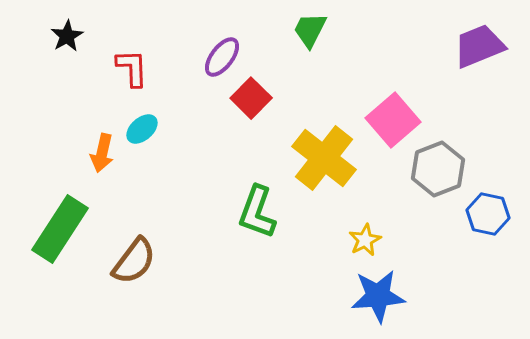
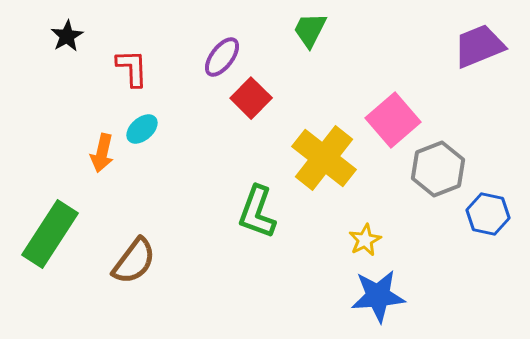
green rectangle: moved 10 px left, 5 px down
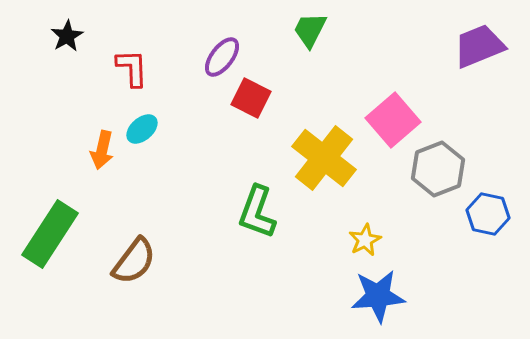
red square: rotated 18 degrees counterclockwise
orange arrow: moved 3 px up
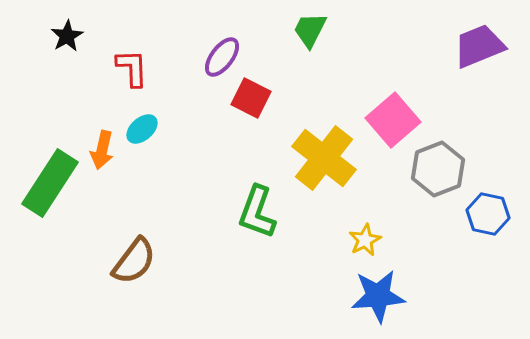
green rectangle: moved 51 px up
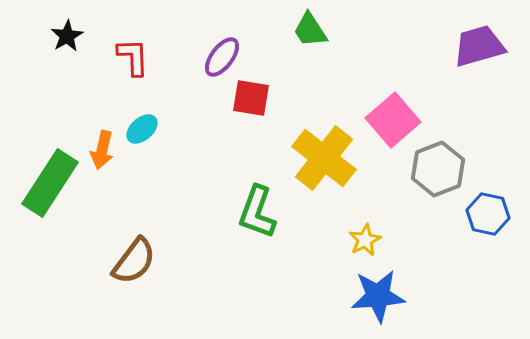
green trapezoid: rotated 60 degrees counterclockwise
purple trapezoid: rotated 6 degrees clockwise
red L-shape: moved 1 px right, 11 px up
red square: rotated 18 degrees counterclockwise
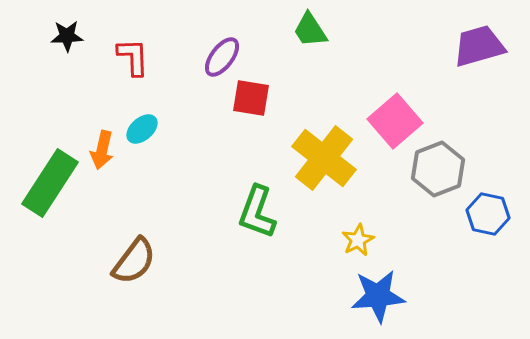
black star: rotated 28 degrees clockwise
pink square: moved 2 px right, 1 px down
yellow star: moved 7 px left
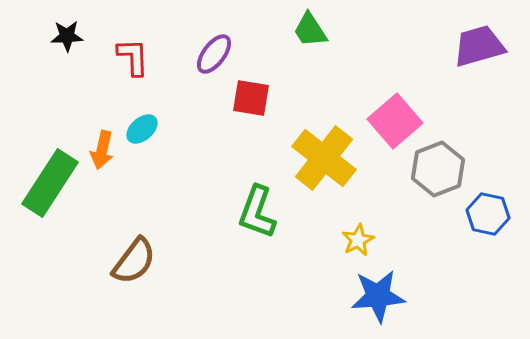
purple ellipse: moved 8 px left, 3 px up
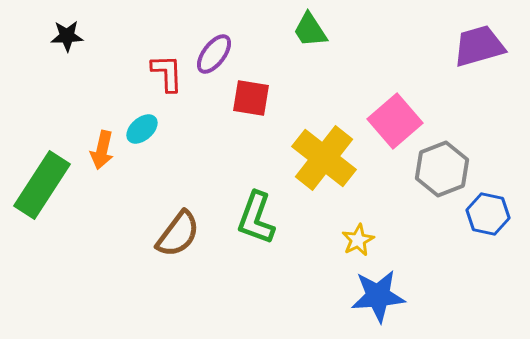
red L-shape: moved 34 px right, 16 px down
gray hexagon: moved 4 px right
green rectangle: moved 8 px left, 2 px down
green L-shape: moved 1 px left, 6 px down
brown semicircle: moved 44 px right, 27 px up
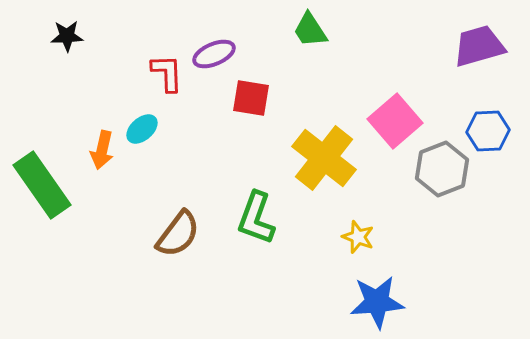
purple ellipse: rotated 30 degrees clockwise
green rectangle: rotated 68 degrees counterclockwise
blue hexagon: moved 83 px up; rotated 15 degrees counterclockwise
yellow star: moved 3 px up; rotated 24 degrees counterclockwise
blue star: moved 1 px left, 6 px down
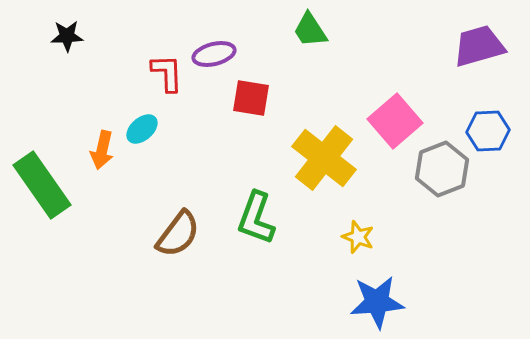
purple ellipse: rotated 9 degrees clockwise
